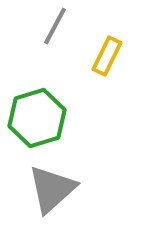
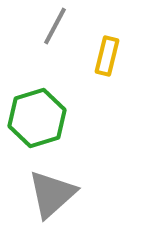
yellow rectangle: rotated 12 degrees counterclockwise
gray triangle: moved 5 px down
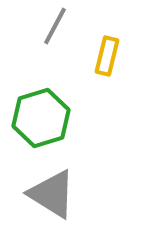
green hexagon: moved 4 px right
gray triangle: rotated 46 degrees counterclockwise
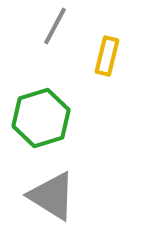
gray triangle: moved 2 px down
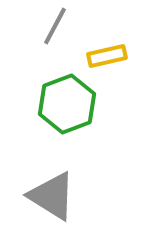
yellow rectangle: rotated 63 degrees clockwise
green hexagon: moved 26 px right, 14 px up; rotated 4 degrees counterclockwise
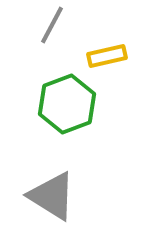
gray line: moved 3 px left, 1 px up
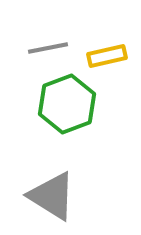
gray line: moved 4 px left, 23 px down; rotated 51 degrees clockwise
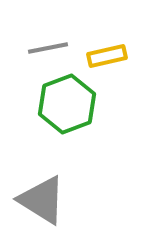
gray triangle: moved 10 px left, 4 px down
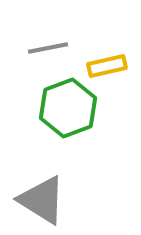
yellow rectangle: moved 10 px down
green hexagon: moved 1 px right, 4 px down
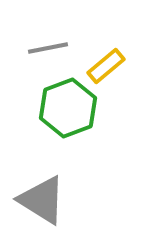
yellow rectangle: moved 1 px left; rotated 27 degrees counterclockwise
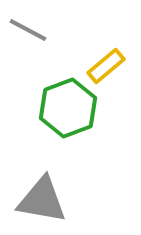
gray line: moved 20 px left, 18 px up; rotated 39 degrees clockwise
gray triangle: rotated 22 degrees counterclockwise
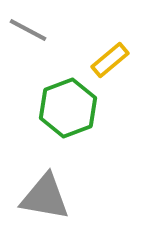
yellow rectangle: moved 4 px right, 6 px up
gray triangle: moved 3 px right, 3 px up
